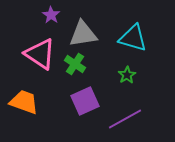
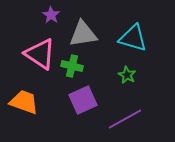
green cross: moved 3 px left, 2 px down; rotated 20 degrees counterclockwise
green star: rotated 12 degrees counterclockwise
purple square: moved 2 px left, 1 px up
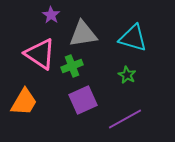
green cross: rotated 35 degrees counterclockwise
orange trapezoid: rotated 100 degrees clockwise
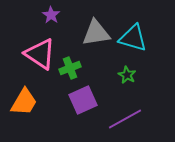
gray triangle: moved 13 px right, 1 px up
green cross: moved 2 px left, 2 px down
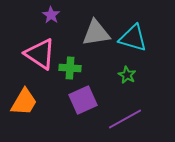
green cross: rotated 25 degrees clockwise
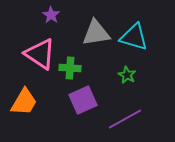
cyan triangle: moved 1 px right, 1 px up
